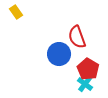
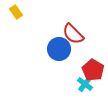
red semicircle: moved 4 px left, 3 px up; rotated 25 degrees counterclockwise
blue circle: moved 5 px up
red pentagon: moved 5 px right, 1 px down
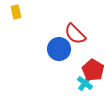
yellow rectangle: rotated 24 degrees clockwise
red semicircle: moved 2 px right
cyan cross: moved 1 px up
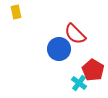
cyan cross: moved 6 px left
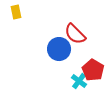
cyan cross: moved 2 px up
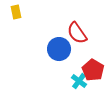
red semicircle: moved 2 px right, 1 px up; rotated 10 degrees clockwise
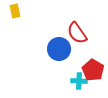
yellow rectangle: moved 1 px left, 1 px up
cyan cross: rotated 35 degrees counterclockwise
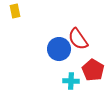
red semicircle: moved 1 px right, 6 px down
cyan cross: moved 8 px left
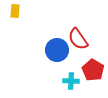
yellow rectangle: rotated 16 degrees clockwise
blue circle: moved 2 px left, 1 px down
